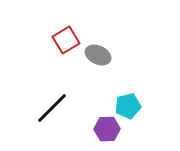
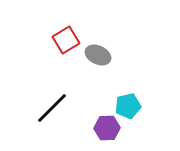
purple hexagon: moved 1 px up
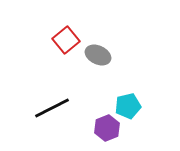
red square: rotated 8 degrees counterclockwise
black line: rotated 18 degrees clockwise
purple hexagon: rotated 20 degrees counterclockwise
